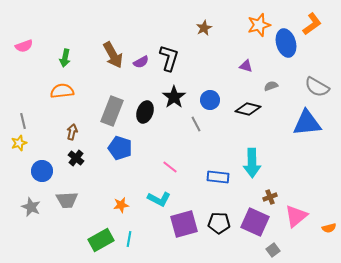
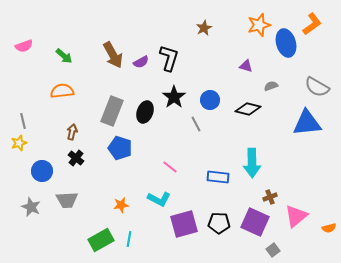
green arrow at (65, 58): moved 1 px left, 2 px up; rotated 60 degrees counterclockwise
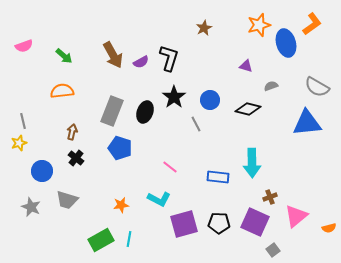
gray trapezoid at (67, 200): rotated 20 degrees clockwise
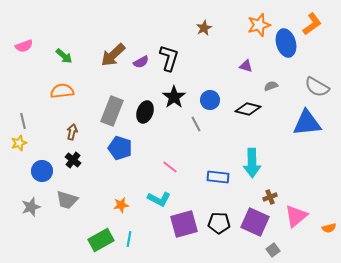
brown arrow at (113, 55): rotated 76 degrees clockwise
black cross at (76, 158): moved 3 px left, 2 px down
gray star at (31, 207): rotated 30 degrees clockwise
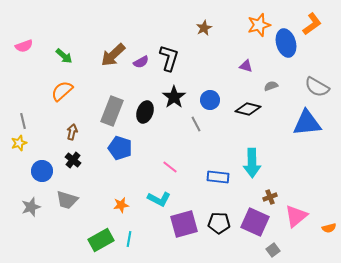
orange semicircle at (62, 91): rotated 35 degrees counterclockwise
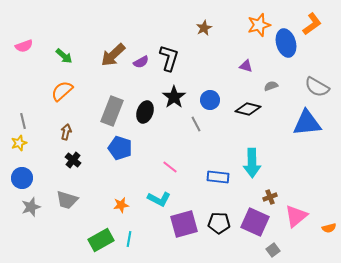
brown arrow at (72, 132): moved 6 px left
blue circle at (42, 171): moved 20 px left, 7 px down
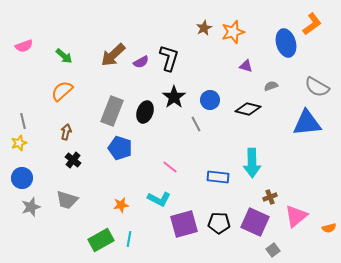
orange star at (259, 25): moved 26 px left, 7 px down
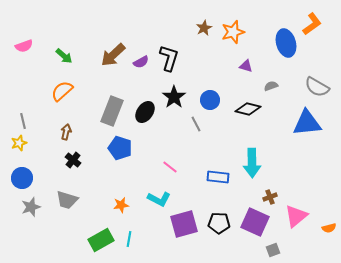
black ellipse at (145, 112): rotated 15 degrees clockwise
gray square at (273, 250): rotated 16 degrees clockwise
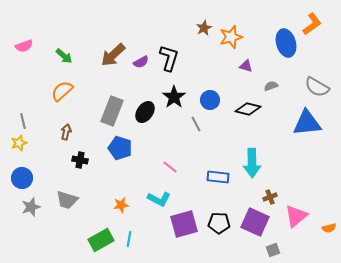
orange star at (233, 32): moved 2 px left, 5 px down
black cross at (73, 160): moved 7 px right; rotated 28 degrees counterclockwise
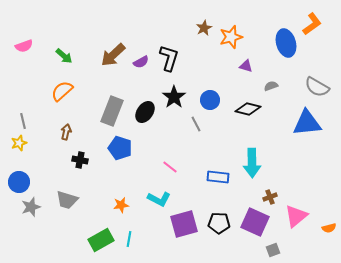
blue circle at (22, 178): moved 3 px left, 4 px down
